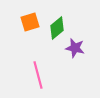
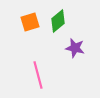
green diamond: moved 1 px right, 7 px up
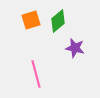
orange square: moved 1 px right, 2 px up
pink line: moved 2 px left, 1 px up
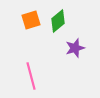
purple star: rotated 30 degrees counterclockwise
pink line: moved 5 px left, 2 px down
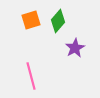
green diamond: rotated 10 degrees counterclockwise
purple star: rotated 12 degrees counterclockwise
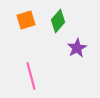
orange square: moved 5 px left
purple star: moved 2 px right
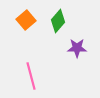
orange square: rotated 24 degrees counterclockwise
purple star: rotated 30 degrees clockwise
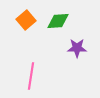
green diamond: rotated 45 degrees clockwise
pink line: rotated 24 degrees clockwise
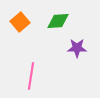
orange square: moved 6 px left, 2 px down
